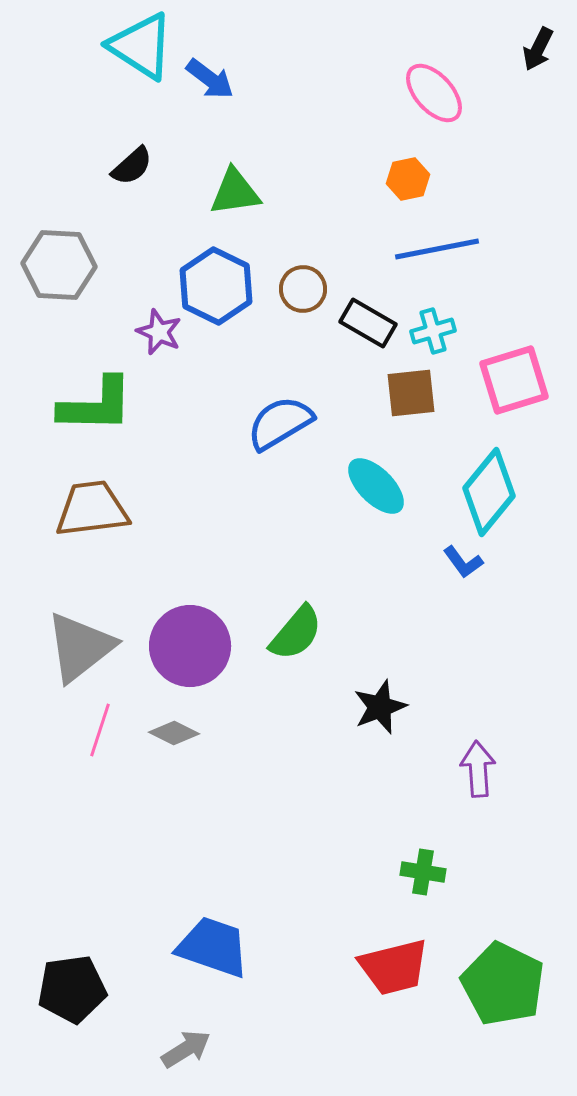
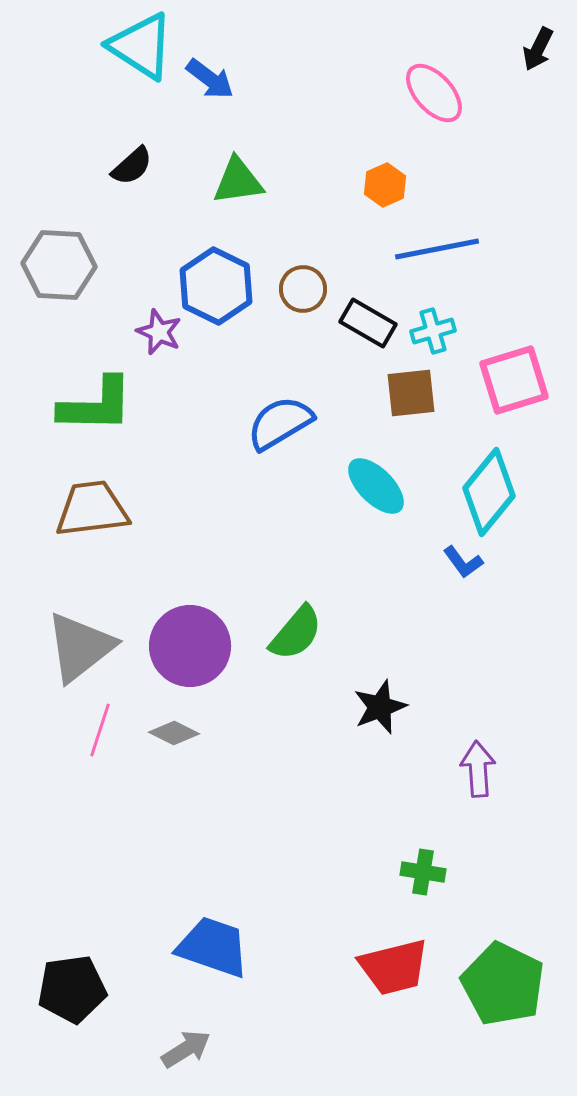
orange hexagon: moved 23 px left, 6 px down; rotated 12 degrees counterclockwise
green triangle: moved 3 px right, 11 px up
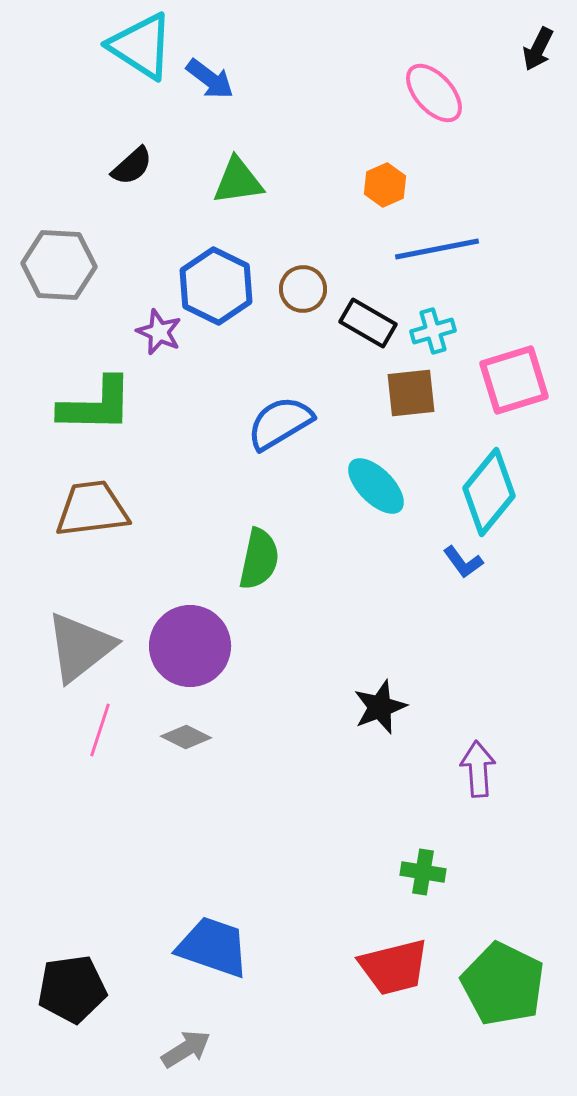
green semicircle: moved 37 px left, 74 px up; rotated 28 degrees counterclockwise
gray diamond: moved 12 px right, 4 px down
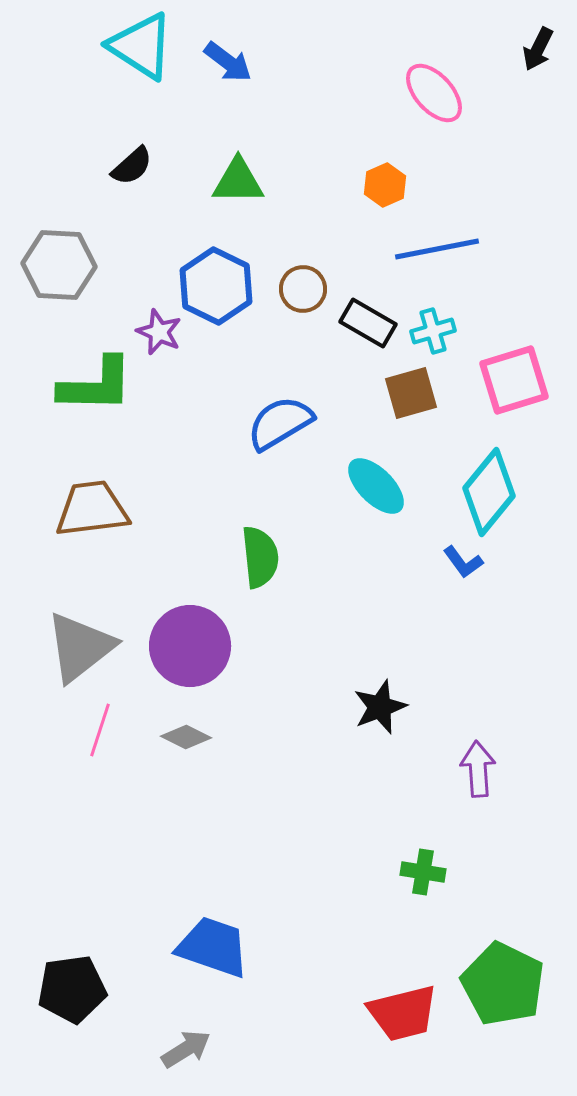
blue arrow: moved 18 px right, 17 px up
green triangle: rotated 8 degrees clockwise
brown square: rotated 10 degrees counterclockwise
green L-shape: moved 20 px up
green semicircle: moved 1 px right, 2 px up; rotated 18 degrees counterclockwise
red trapezoid: moved 9 px right, 46 px down
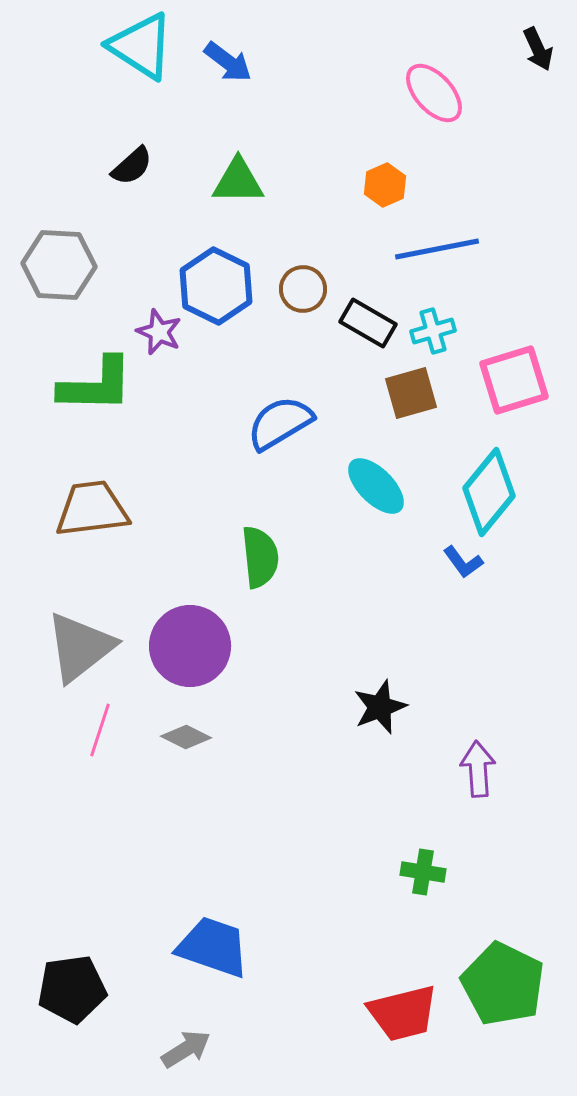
black arrow: rotated 51 degrees counterclockwise
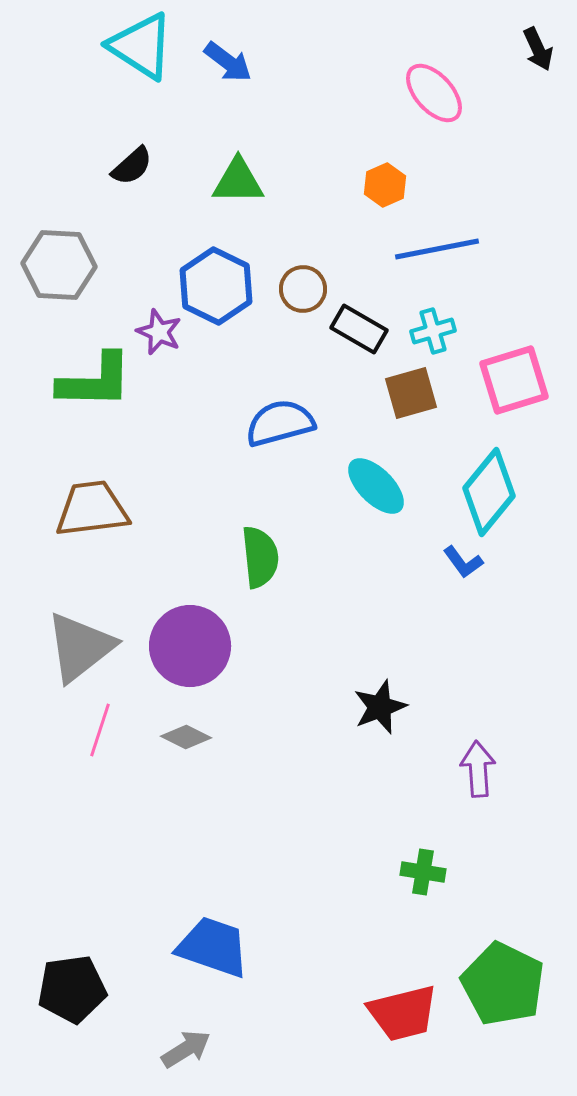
black rectangle: moved 9 px left, 6 px down
green L-shape: moved 1 px left, 4 px up
blue semicircle: rotated 16 degrees clockwise
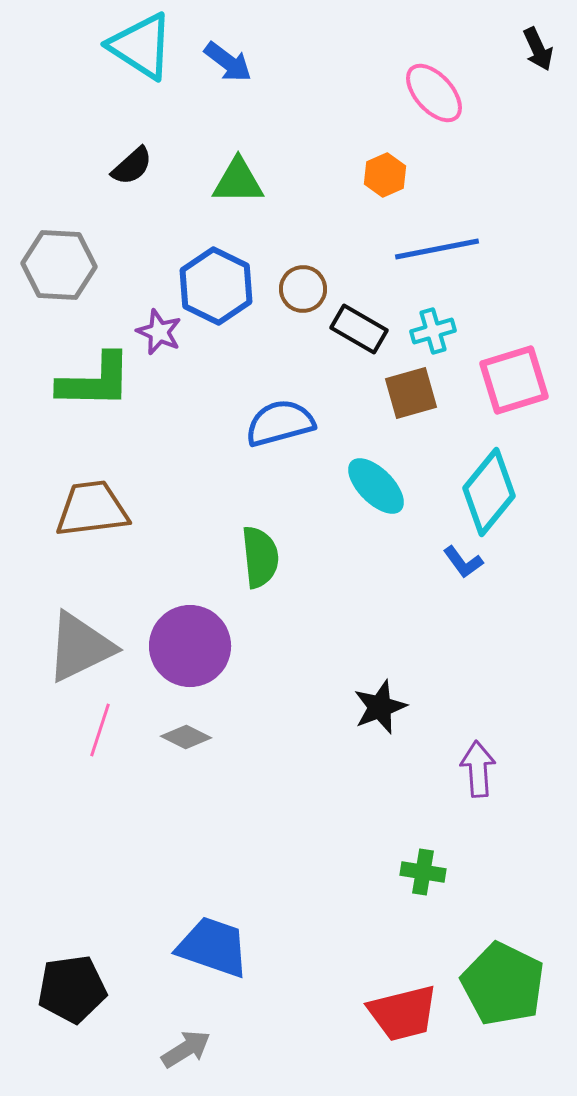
orange hexagon: moved 10 px up
gray triangle: rotated 12 degrees clockwise
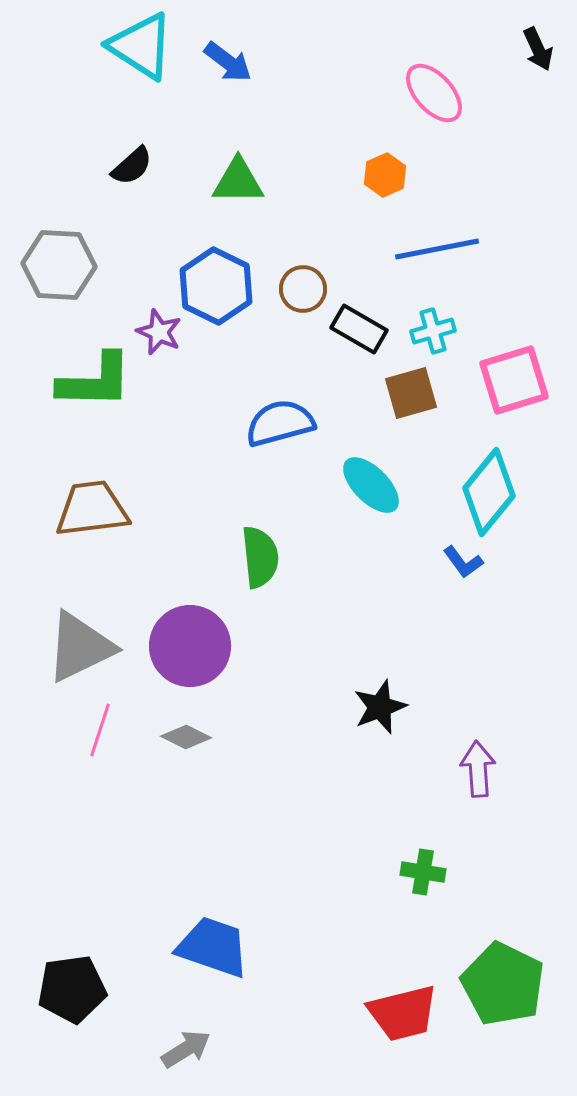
cyan ellipse: moved 5 px left, 1 px up
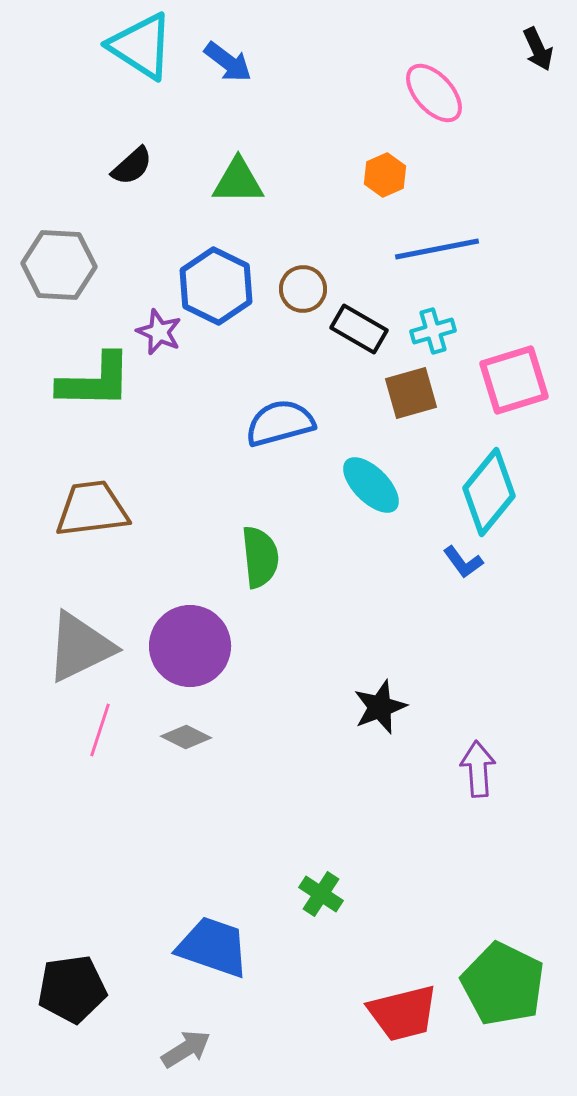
green cross: moved 102 px left, 22 px down; rotated 24 degrees clockwise
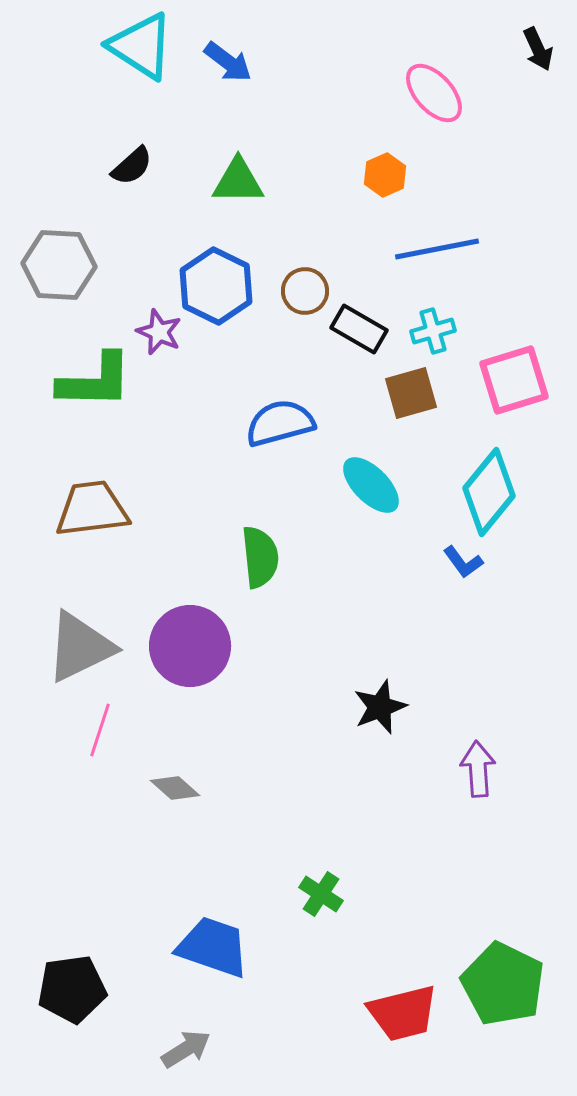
brown circle: moved 2 px right, 2 px down
gray diamond: moved 11 px left, 51 px down; rotated 15 degrees clockwise
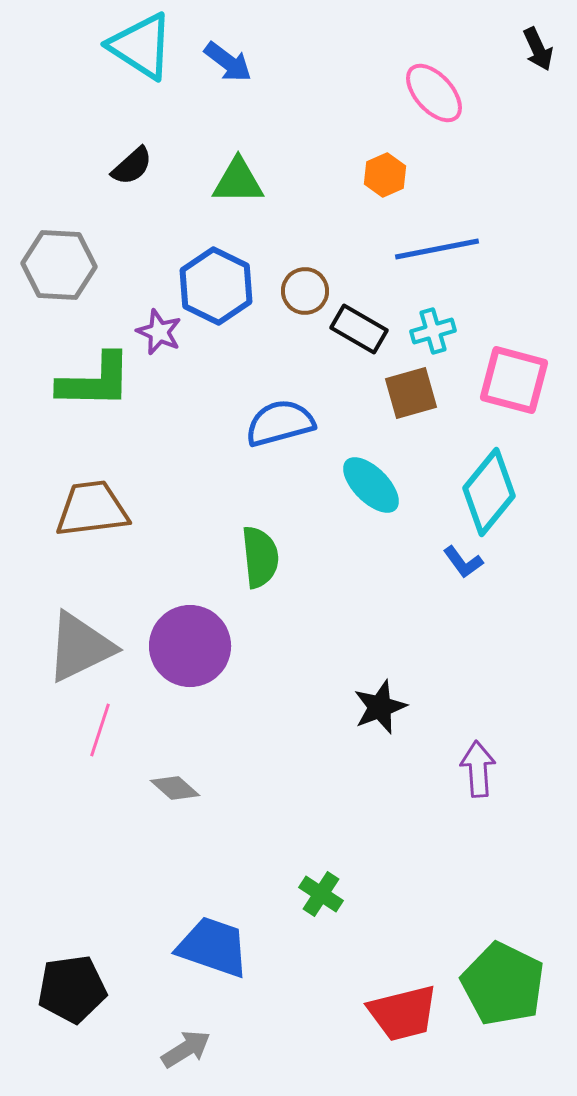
pink square: rotated 32 degrees clockwise
